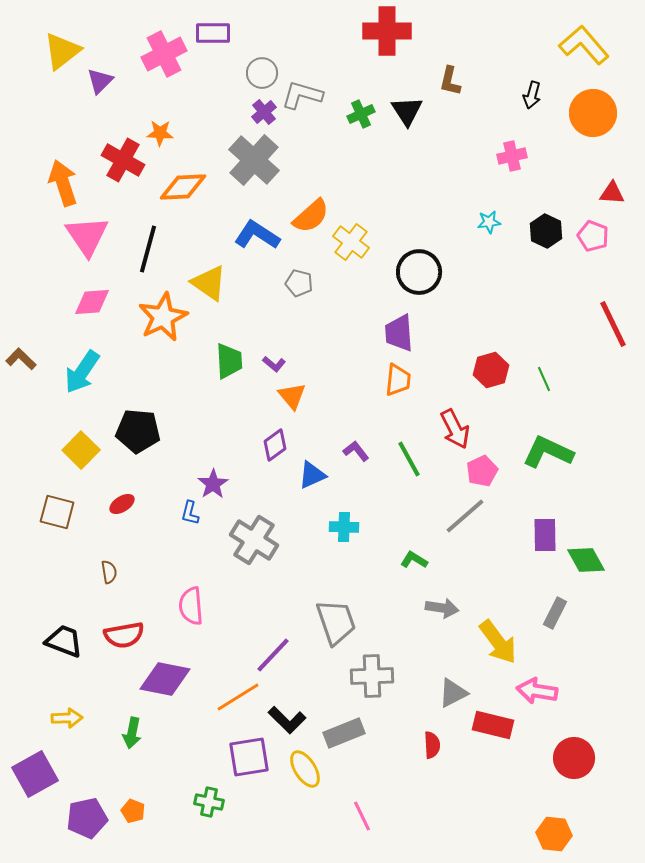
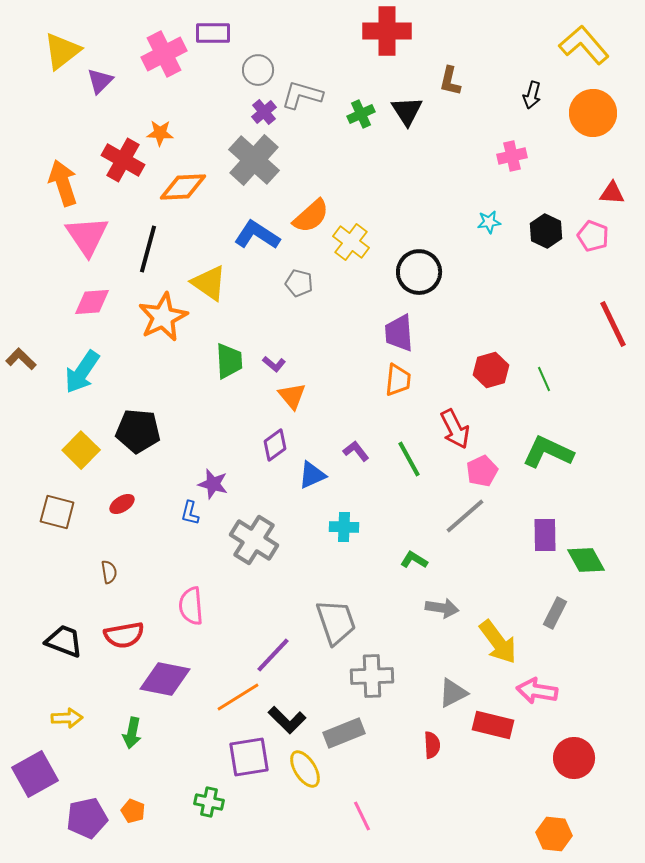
gray circle at (262, 73): moved 4 px left, 3 px up
purple star at (213, 484): rotated 24 degrees counterclockwise
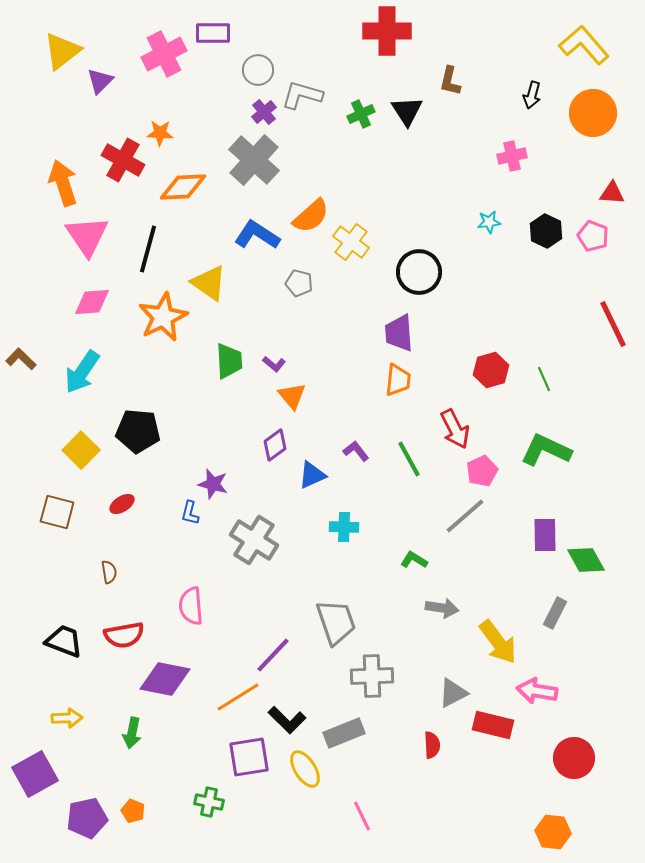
green L-shape at (548, 452): moved 2 px left, 2 px up
orange hexagon at (554, 834): moved 1 px left, 2 px up
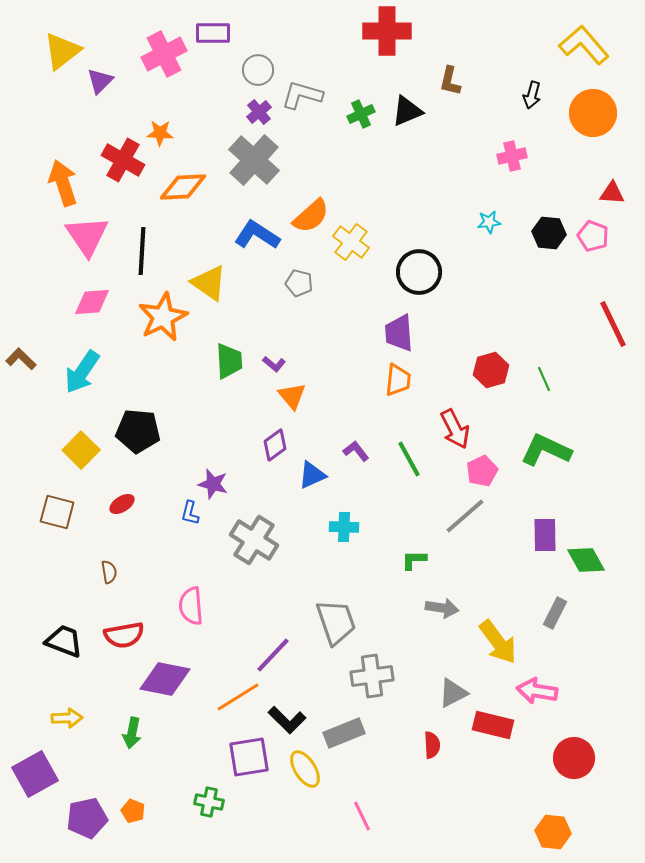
black triangle at (407, 111): rotated 40 degrees clockwise
purple cross at (264, 112): moved 5 px left
black hexagon at (546, 231): moved 3 px right, 2 px down; rotated 20 degrees counterclockwise
black line at (148, 249): moved 6 px left, 2 px down; rotated 12 degrees counterclockwise
green L-shape at (414, 560): rotated 32 degrees counterclockwise
gray cross at (372, 676): rotated 6 degrees counterclockwise
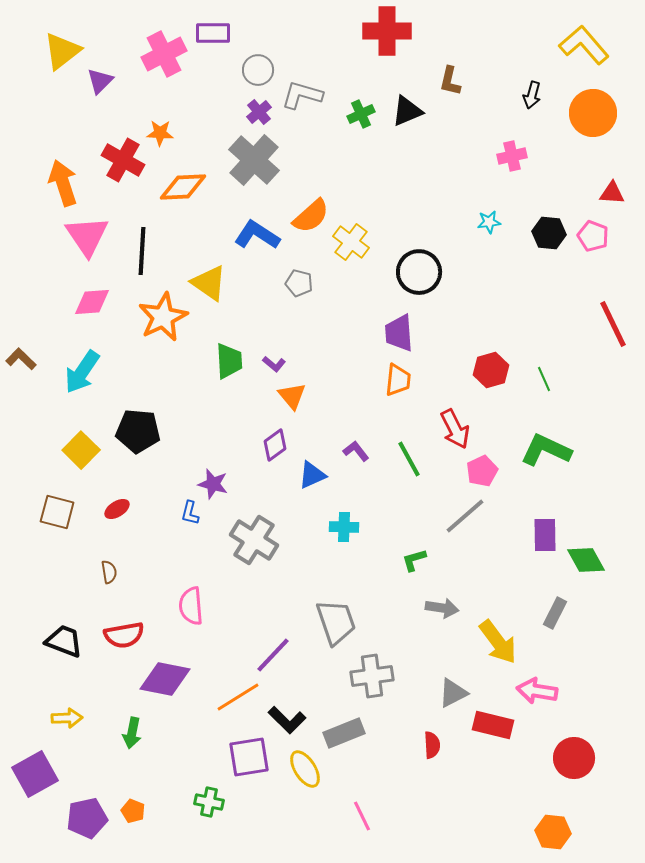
red ellipse at (122, 504): moved 5 px left, 5 px down
green L-shape at (414, 560): rotated 16 degrees counterclockwise
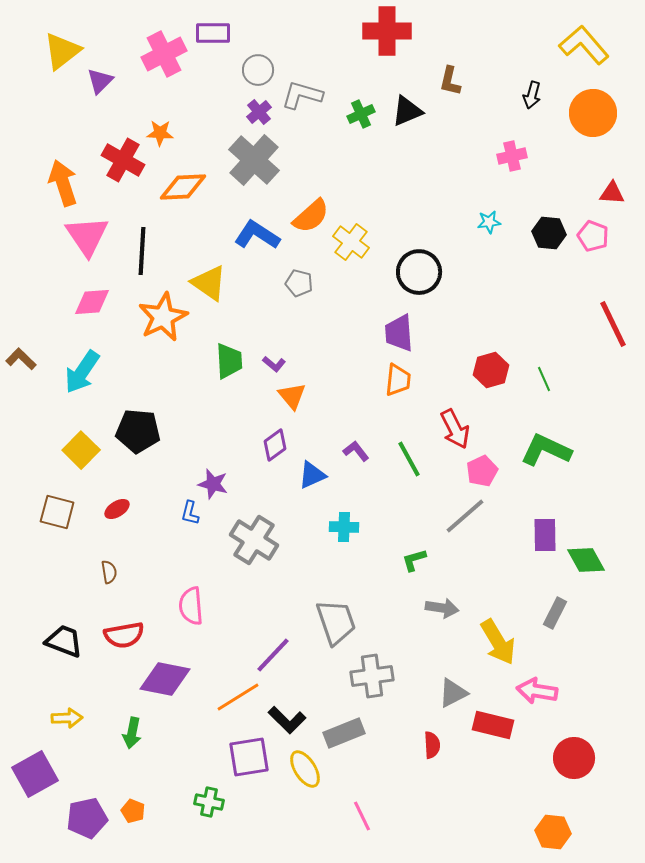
yellow arrow at (498, 642): rotated 6 degrees clockwise
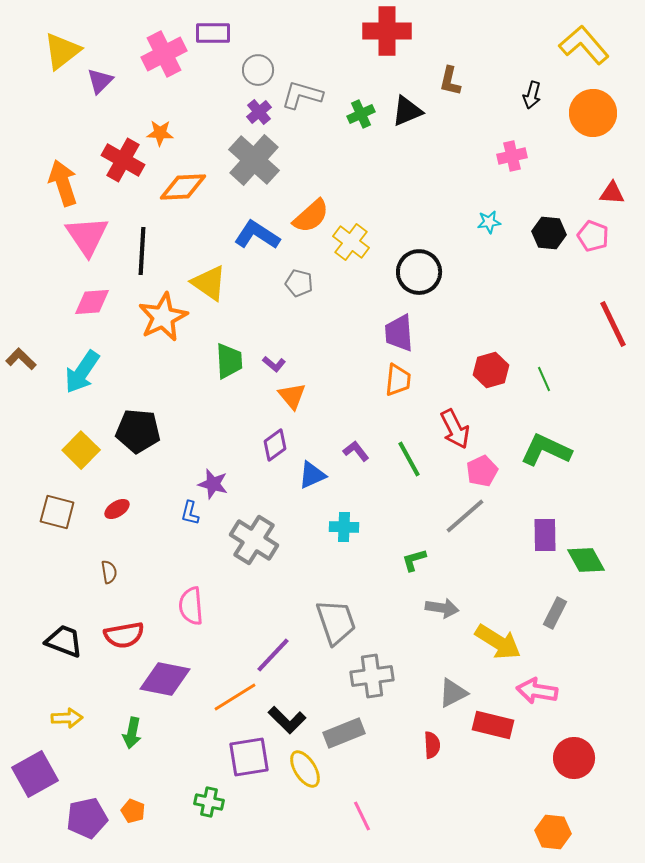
yellow arrow at (498, 642): rotated 27 degrees counterclockwise
orange line at (238, 697): moved 3 px left
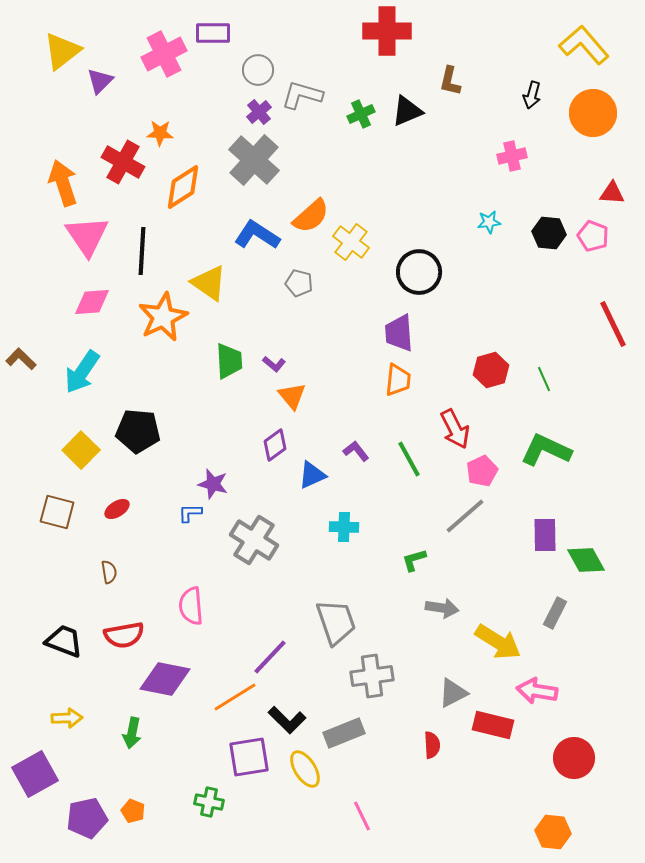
red cross at (123, 160): moved 2 px down
orange diamond at (183, 187): rotated 30 degrees counterclockwise
blue L-shape at (190, 513): rotated 75 degrees clockwise
purple line at (273, 655): moved 3 px left, 2 px down
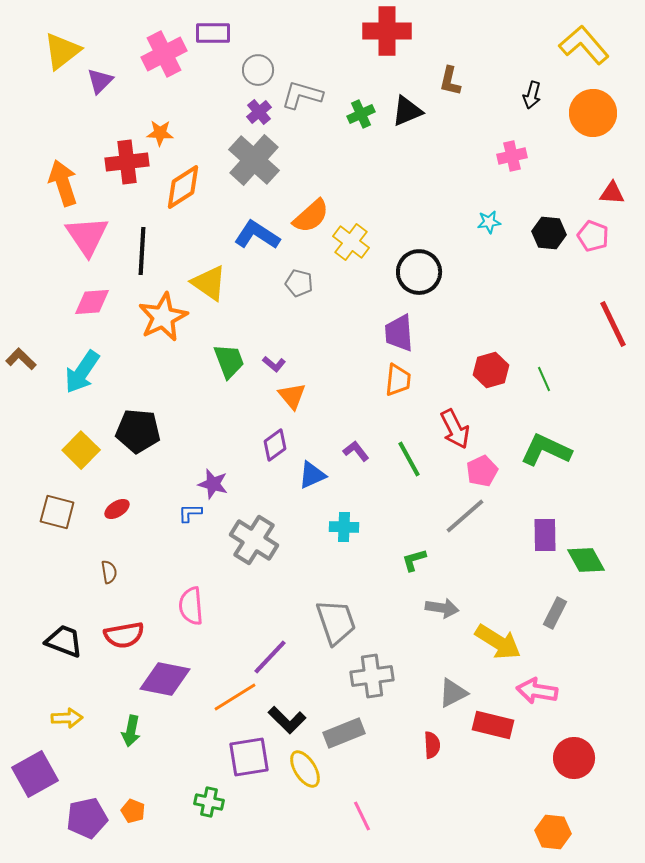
red cross at (123, 162): moved 4 px right; rotated 36 degrees counterclockwise
green trapezoid at (229, 361): rotated 18 degrees counterclockwise
green arrow at (132, 733): moved 1 px left, 2 px up
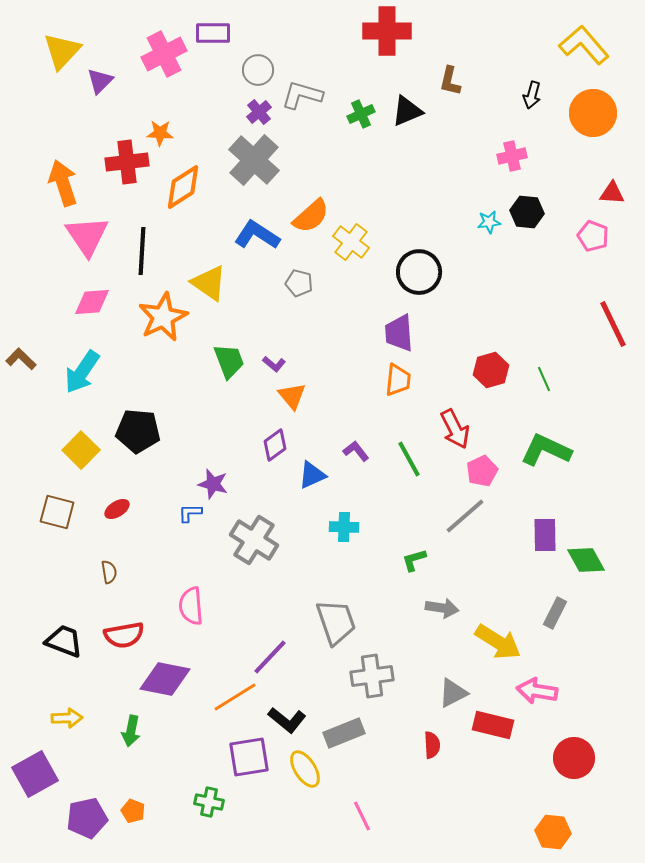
yellow triangle at (62, 51): rotated 9 degrees counterclockwise
black hexagon at (549, 233): moved 22 px left, 21 px up
black L-shape at (287, 720): rotated 6 degrees counterclockwise
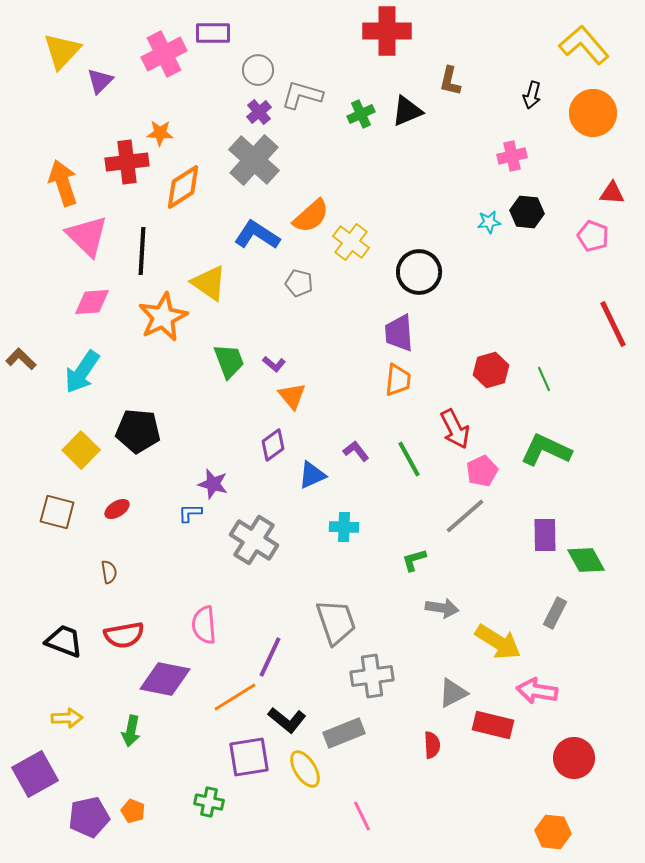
pink triangle at (87, 236): rotated 12 degrees counterclockwise
purple diamond at (275, 445): moved 2 px left
pink semicircle at (191, 606): moved 13 px right, 19 px down
purple line at (270, 657): rotated 18 degrees counterclockwise
purple pentagon at (87, 818): moved 2 px right, 1 px up
